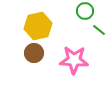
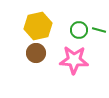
green circle: moved 6 px left, 19 px down
green line: rotated 24 degrees counterclockwise
brown circle: moved 2 px right
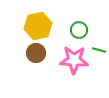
green line: moved 20 px down
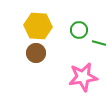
yellow hexagon: rotated 16 degrees clockwise
green line: moved 7 px up
pink star: moved 9 px right, 17 px down; rotated 12 degrees counterclockwise
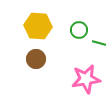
brown circle: moved 6 px down
pink star: moved 3 px right, 2 px down
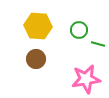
green line: moved 1 px left, 1 px down
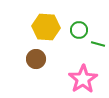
yellow hexagon: moved 8 px right, 1 px down
pink star: moved 3 px left; rotated 24 degrees counterclockwise
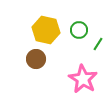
yellow hexagon: moved 3 px down; rotated 8 degrees clockwise
green line: rotated 72 degrees counterclockwise
pink star: rotated 8 degrees counterclockwise
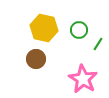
yellow hexagon: moved 2 px left, 2 px up
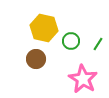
green circle: moved 8 px left, 11 px down
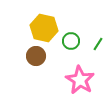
brown circle: moved 3 px up
pink star: moved 3 px left, 1 px down
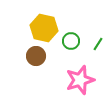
pink star: rotated 24 degrees clockwise
